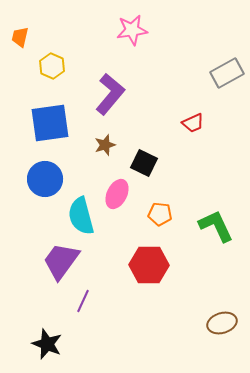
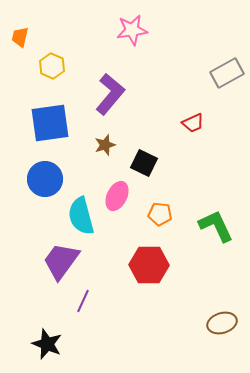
pink ellipse: moved 2 px down
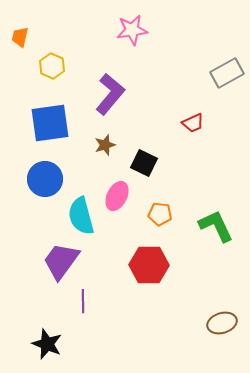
purple line: rotated 25 degrees counterclockwise
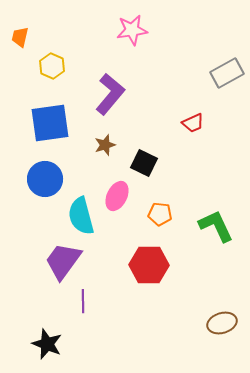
purple trapezoid: moved 2 px right
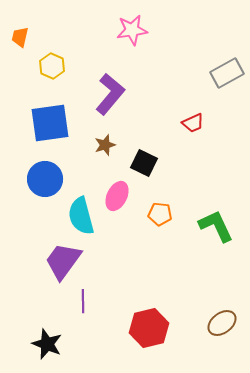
red hexagon: moved 63 px down; rotated 15 degrees counterclockwise
brown ellipse: rotated 20 degrees counterclockwise
